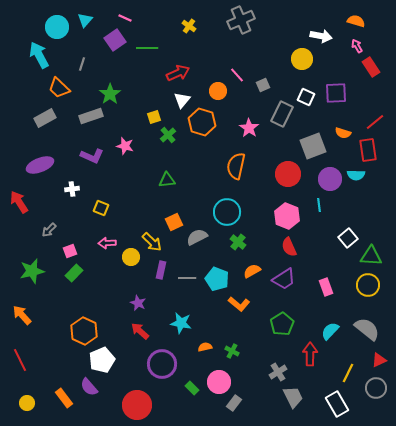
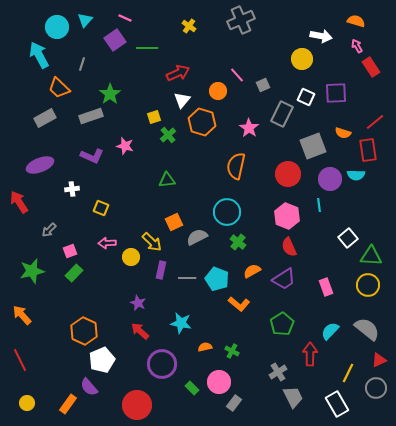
orange rectangle at (64, 398): moved 4 px right, 6 px down; rotated 72 degrees clockwise
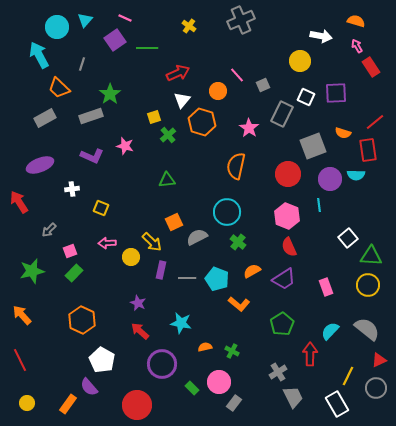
yellow circle at (302, 59): moved 2 px left, 2 px down
orange hexagon at (84, 331): moved 2 px left, 11 px up
white pentagon at (102, 360): rotated 20 degrees counterclockwise
yellow line at (348, 373): moved 3 px down
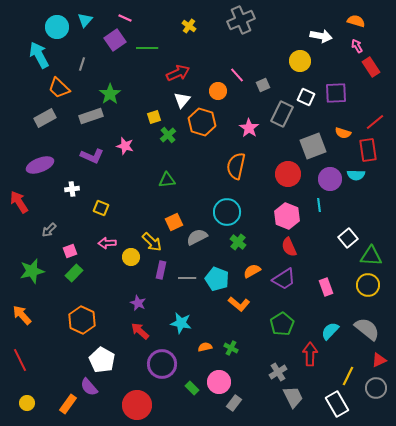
green cross at (232, 351): moved 1 px left, 3 px up
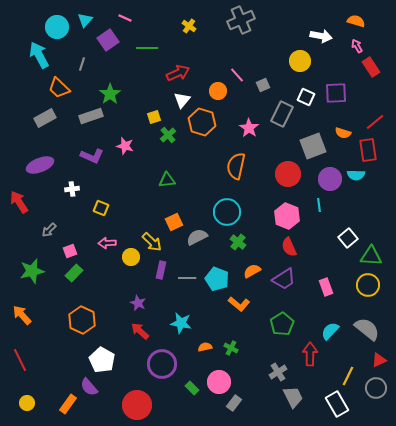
purple square at (115, 40): moved 7 px left
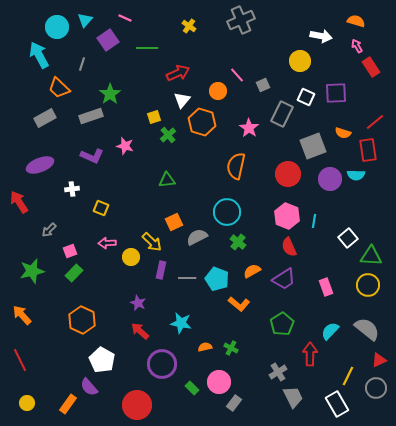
cyan line at (319, 205): moved 5 px left, 16 px down; rotated 16 degrees clockwise
